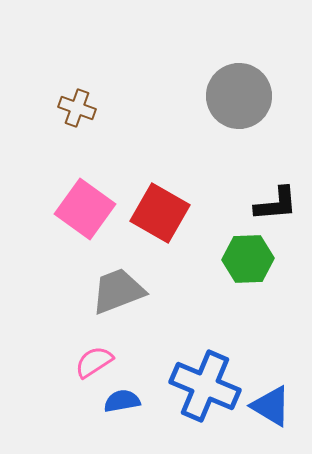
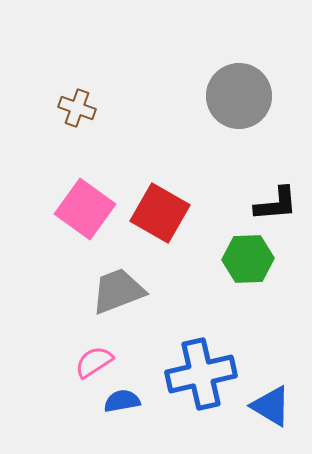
blue cross: moved 4 px left, 12 px up; rotated 36 degrees counterclockwise
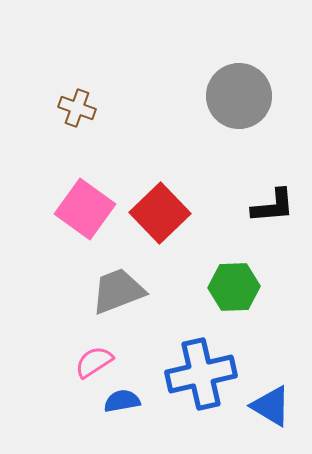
black L-shape: moved 3 px left, 2 px down
red square: rotated 16 degrees clockwise
green hexagon: moved 14 px left, 28 px down
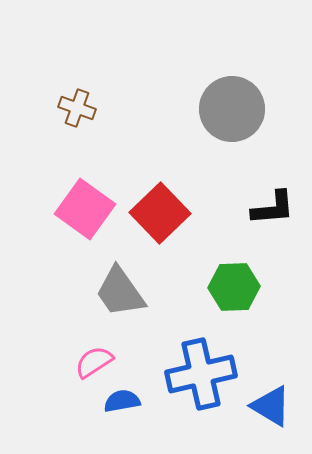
gray circle: moved 7 px left, 13 px down
black L-shape: moved 2 px down
gray trapezoid: moved 2 px right, 1 px down; rotated 104 degrees counterclockwise
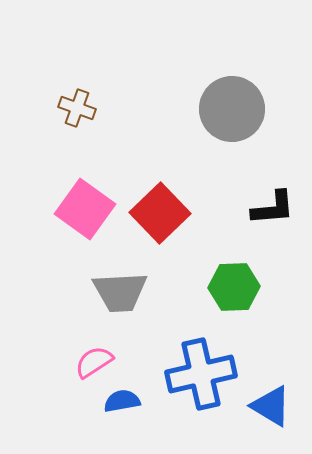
gray trapezoid: rotated 58 degrees counterclockwise
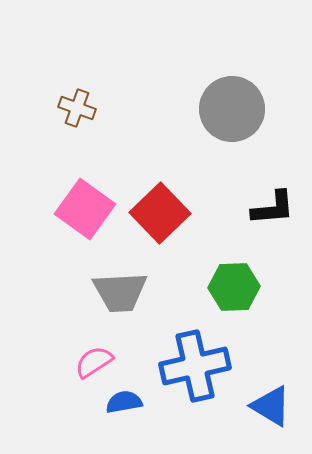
blue cross: moved 6 px left, 8 px up
blue semicircle: moved 2 px right, 1 px down
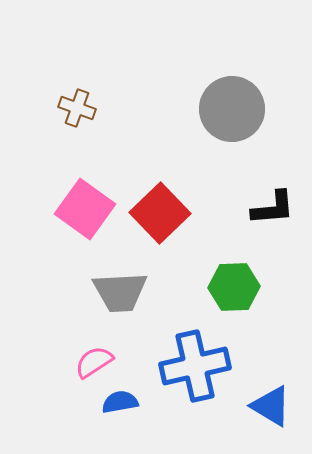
blue semicircle: moved 4 px left
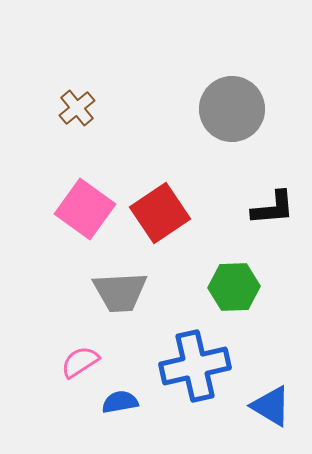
brown cross: rotated 30 degrees clockwise
red square: rotated 10 degrees clockwise
pink semicircle: moved 14 px left
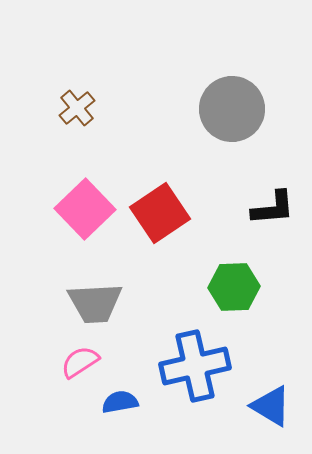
pink square: rotated 10 degrees clockwise
gray trapezoid: moved 25 px left, 11 px down
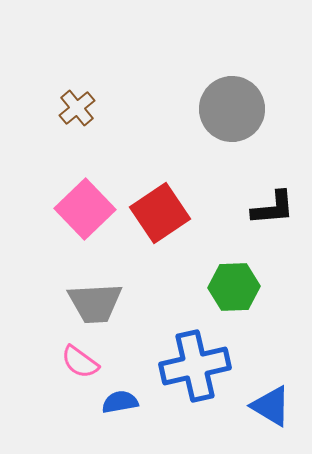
pink semicircle: rotated 111 degrees counterclockwise
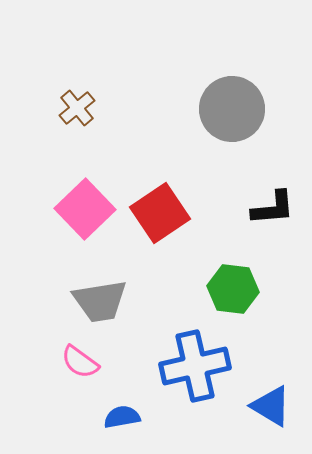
green hexagon: moved 1 px left, 2 px down; rotated 9 degrees clockwise
gray trapezoid: moved 5 px right, 2 px up; rotated 6 degrees counterclockwise
blue semicircle: moved 2 px right, 15 px down
